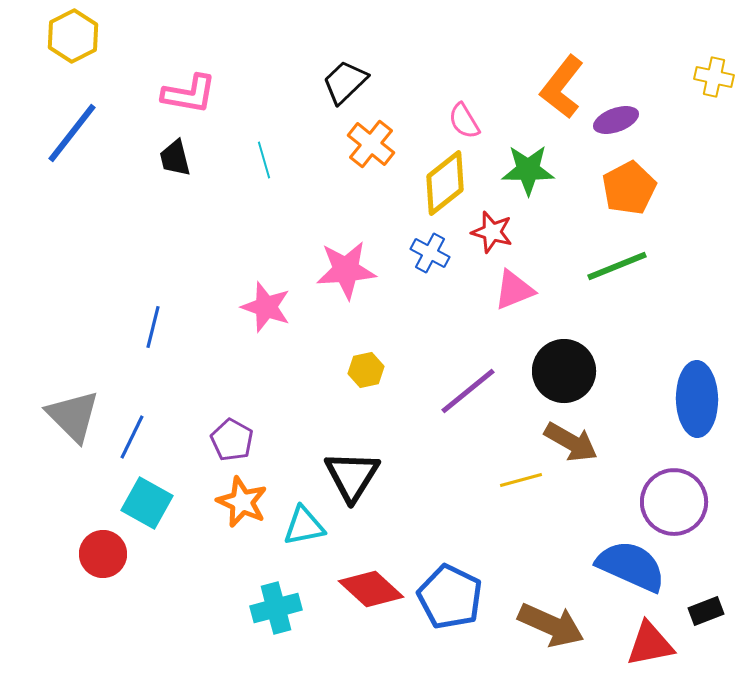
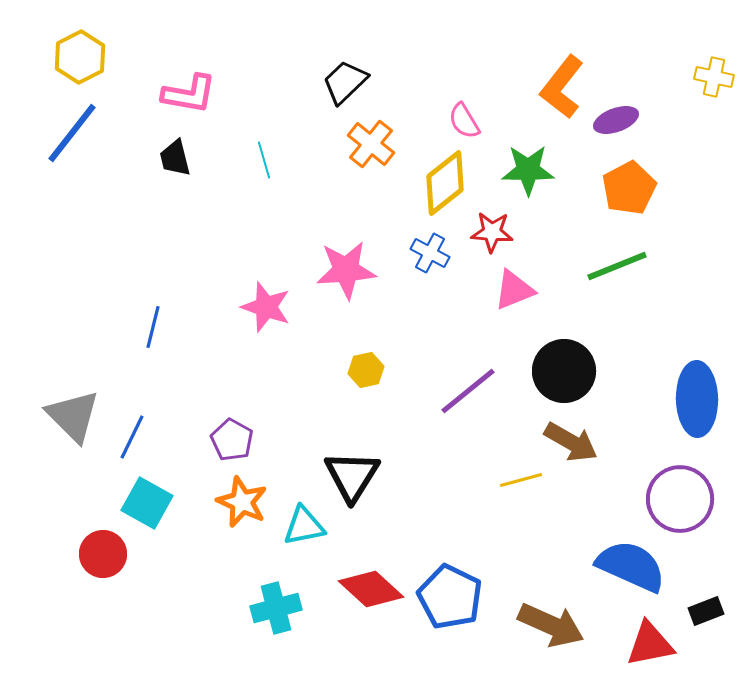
yellow hexagon at (73, 36): moved 7 px right, 21 px down
red star at (492, 232): rotated 12 degrees counterclockwise
purple circle at (674, 502): moved 6 px right, 3 px up
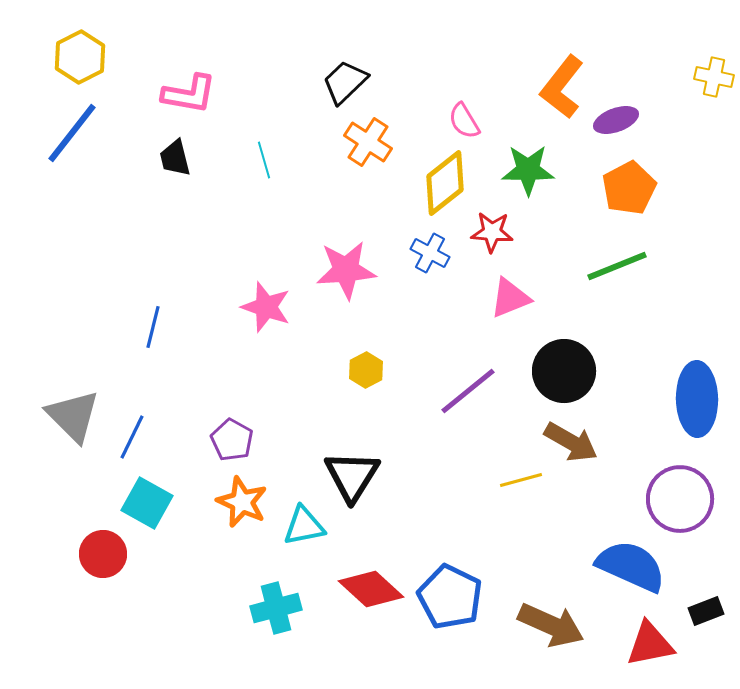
orange cross at (371, 144): moved 3 px left, 2 px up; rotated 6 degrees counterclockwise
pink triangle at (514, 290): moved 4 px left, 8 px down
yellow hexagon at (366, 370): rotated 16 degrees counterclockwise
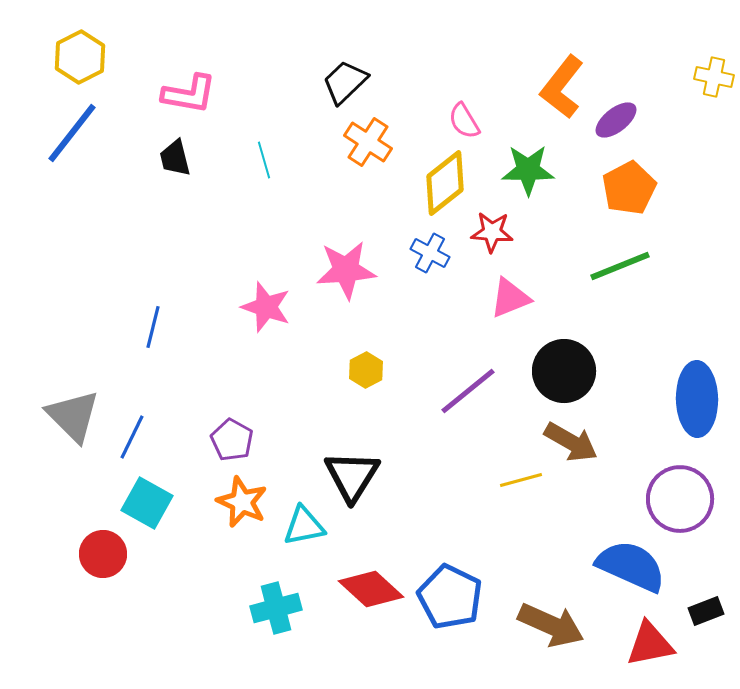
purple ellipse at (616, 120): rotated 18 degrees counterclockwise
green line at (617, 266): moved 3 px right
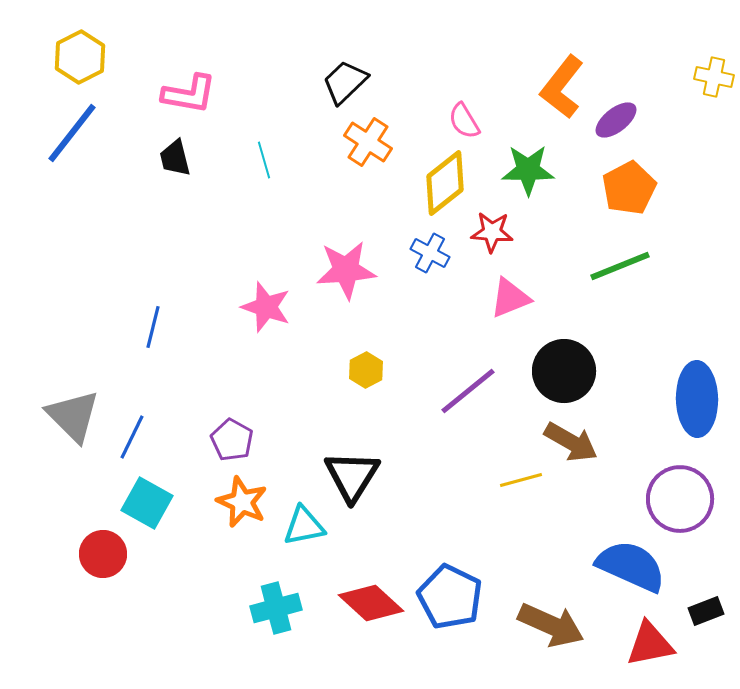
red diamond at (371, 589): moved 14 px down
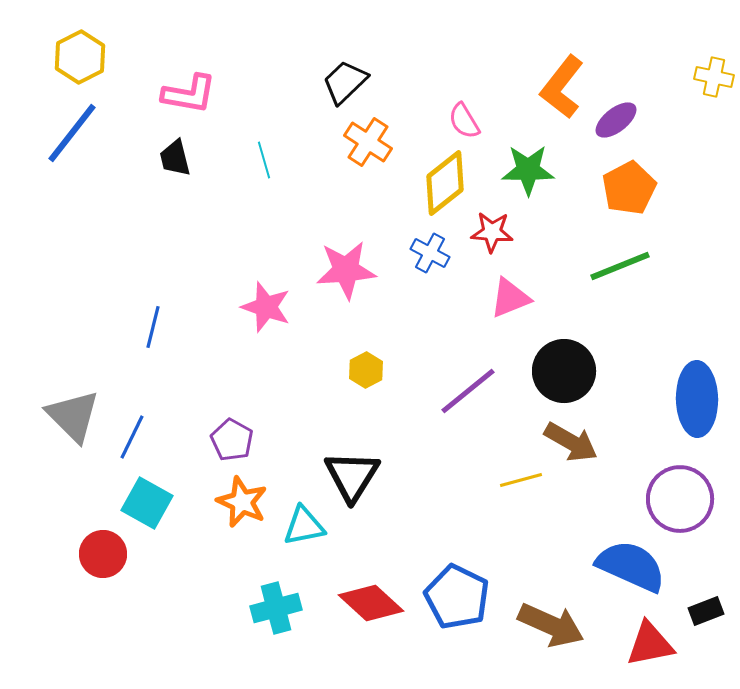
blue pentagon at (450, 597): moved 7 px right
